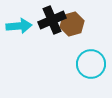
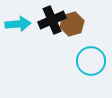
cyan arrow: moved 1 px left, 2 px up
cyan circle: moved 3 px up
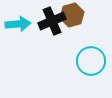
black cross: moved 1 px down
brown hexagon: moved 9 px up
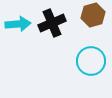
brown hexagon: moved 21 px right
black cross: moved 2 px down
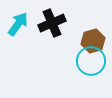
brown hexagon: moved 26 px down
cyan arrow: rotated 50 degrees counterclockwise
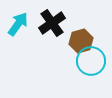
black cross: rotated 12 degrees counterclockwise
brown hexagon: moved 12 px left
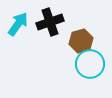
black cross: moved 2 px left, 1 px up; rotated 16 degrees clockwise
cyan circle: moved 1 px left, 3 px down
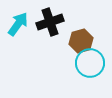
cyan circle: moved 1 px up
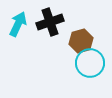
cyan arrow: rotated 10 degrees counterclockwise
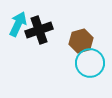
black cross: moved 11 px left, 8 px down
